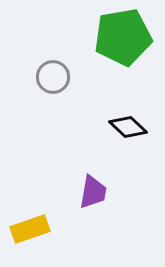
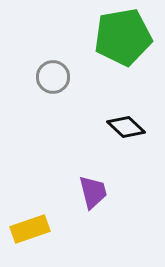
black diamond: moved 2 px left
purple trapezoid: rotated 24 degrees counterclockwise
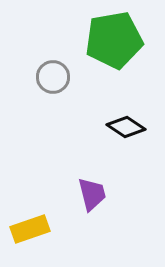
green pentagon: moved 9 px left, 3 px down
black diamond: rotated 9 degrees counterclockwise
purple trapezoid: moved 1 px left, 2 px down
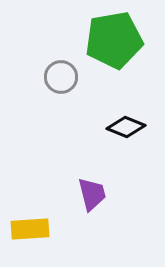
gray circle: moved 8 px right
black diamond: rotated 12 degrees counterclockwise
yellow rectangle: rotated 15 degrees clockwise
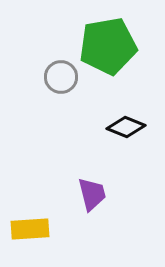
green pentagon: moved 6 px left, 6 px down
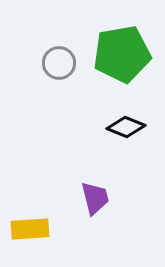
green pentagon: moved 14 px right, 8 px down
gray circle: moved 2 px left, 14 px up
purple trapezoid: moved 3 px right, 4 px down
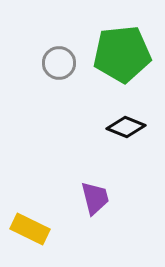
green pentagon: rotated 4 degrees clockwise
yellow rectangle: rotated 30 degrees clockwise
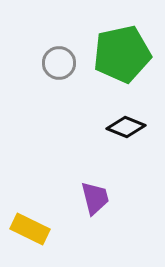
green pentagon: rotated 6 degrees counterclockwise
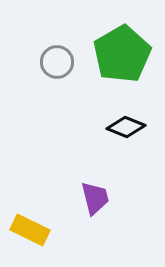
green pentagon: rotated 18 degrees counterclockwise
gray circle: moved 2 px left, 1 px up
yellow rectangle: moved 1 px down
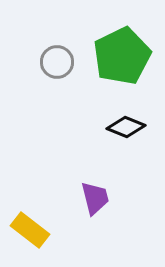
green pentagon: moved 2 px down; rotated 4 degrees clockwise
yellow rectangle: rotated 12 degrees clockwise
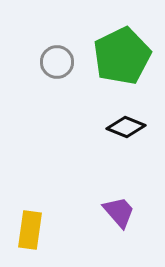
purple trapezoid: moved 24 px right, 14 px down; rotated 27 degrees counterclockwise
yellow rectangle: rotated 60 degrees clockwise
